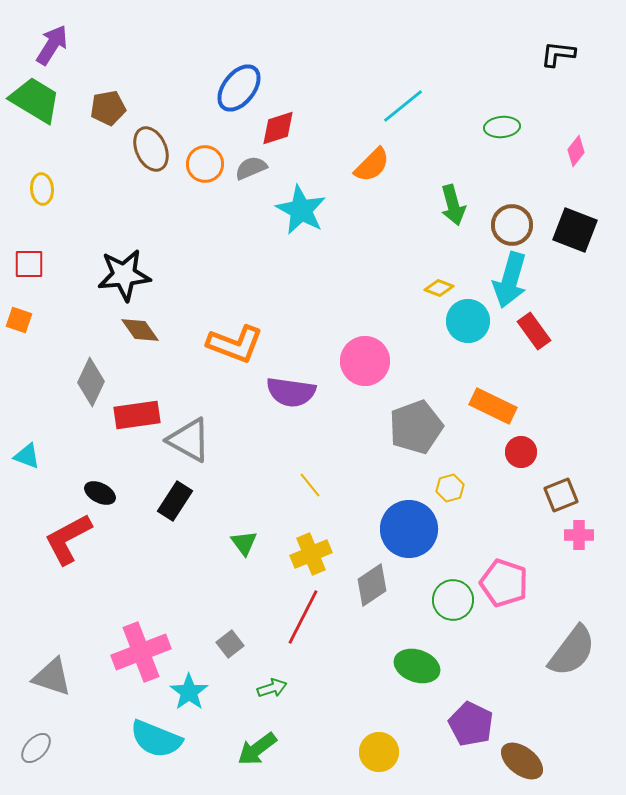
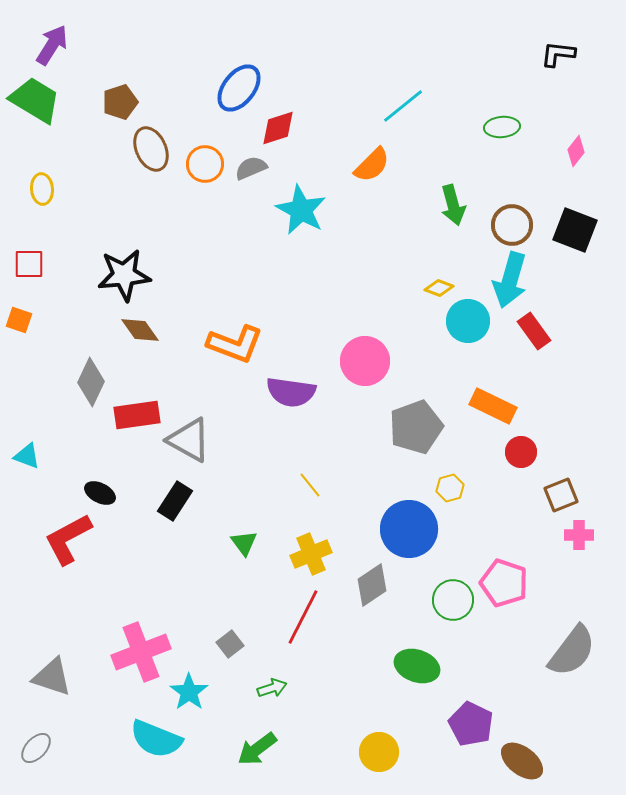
brown pentagon at (108, 108): moved 12 px right, 6 px up; rotated 8 degrees counterclockwise
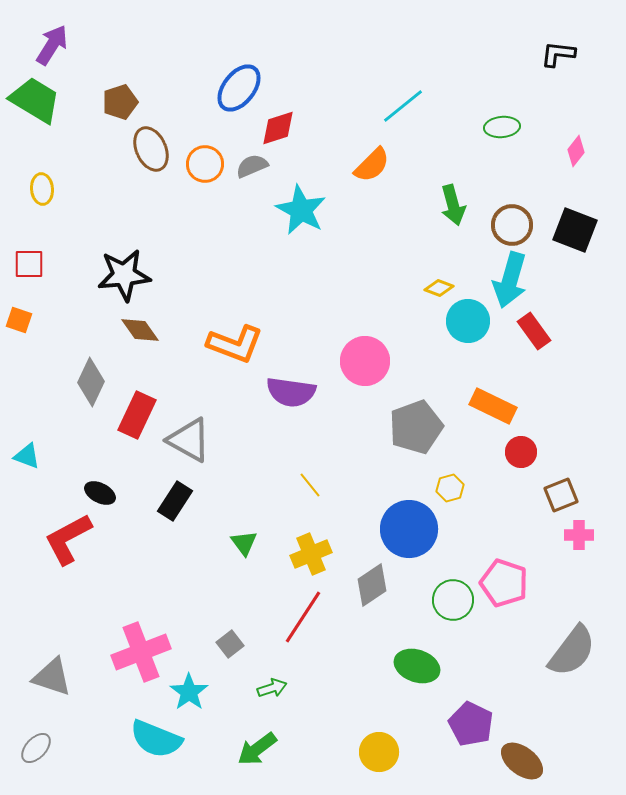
gray semicircle at (251, 168): moved 1 px right, 2 px up
red rectangle at (137, 415): rotated 57 degrees counterclockwise
red line at (303, 617): rotated 6 degrees clockwise
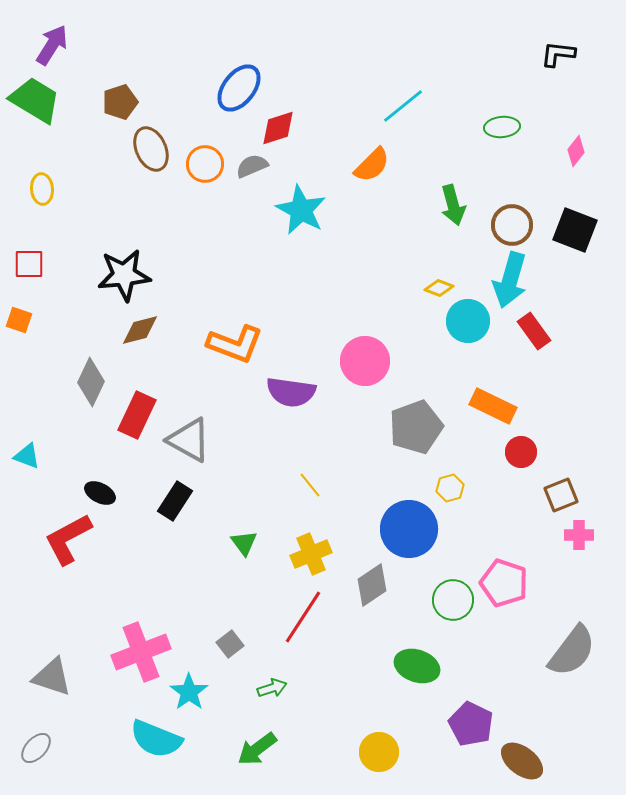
brown diamond at (140, 330): rotated 69 degrees counterclockwise
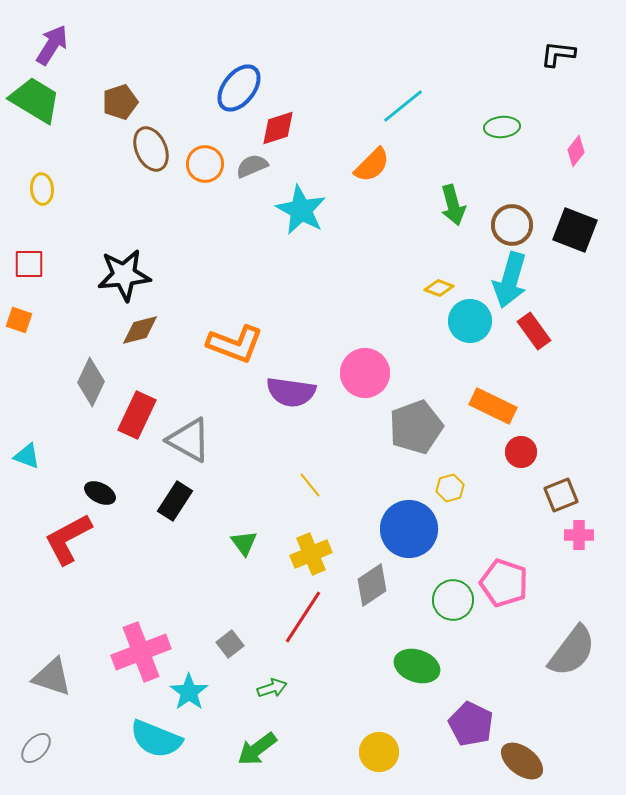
cyan circle at (468, 321): moved 2 px right
pink circle at (365, 361): moved 12 px down
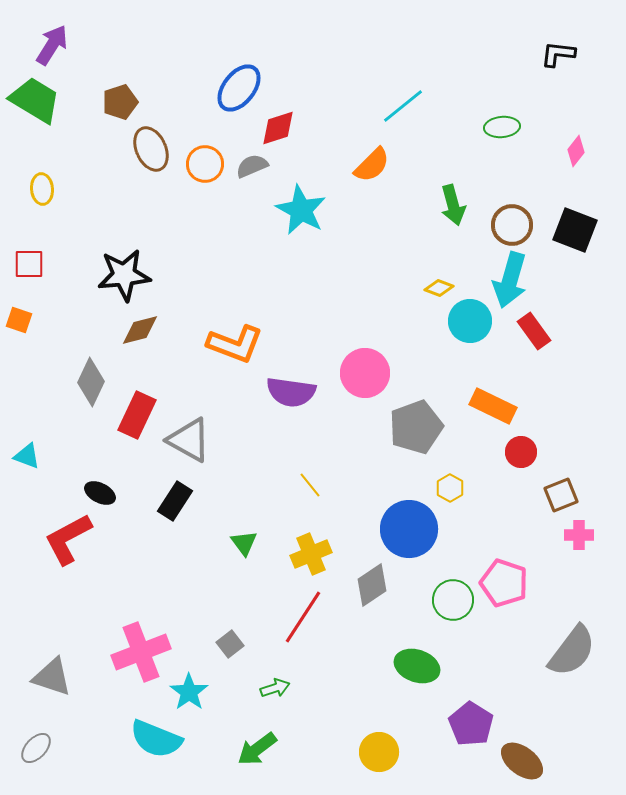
yellow hexagon at (450, 488): rotated 16 degrees counterclockwise
green arrow at (272, 688): moved 3 px right
purple pentagon at (471, 724): rotated 6 degrees clockwise
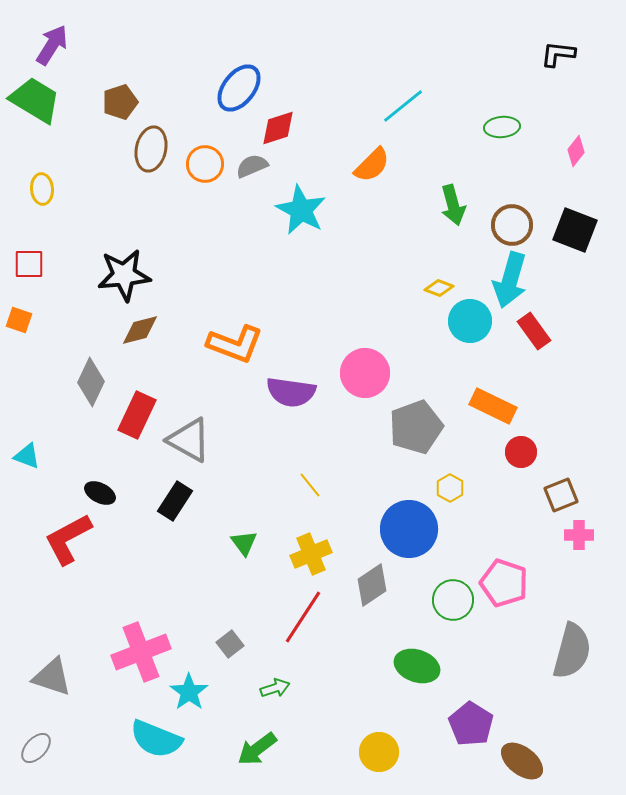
brown ellipse at (151, 149): rotated 36 degrees clockwise
gray semicircle at (572, 651): rotated 22 degrees counterclockwise
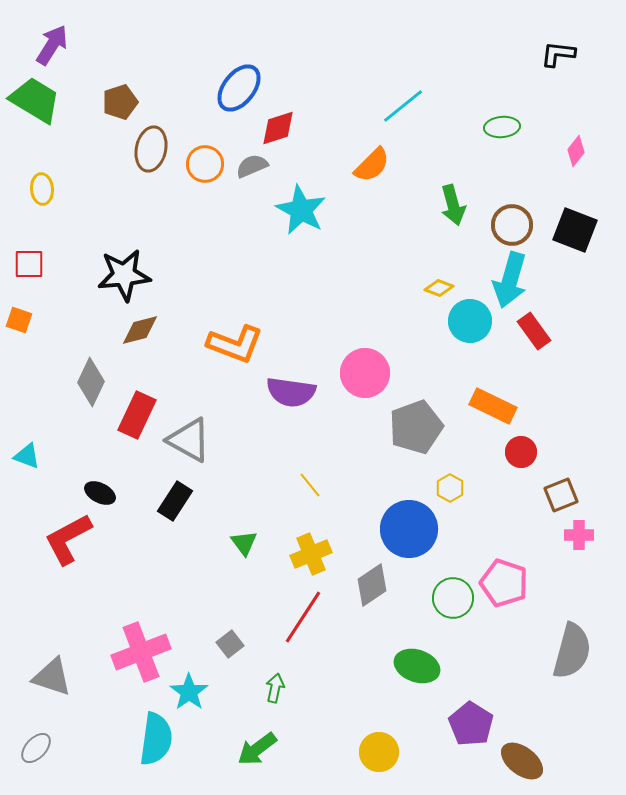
green circle at (453, 600): moved 2 px up
green arrow at (275, 688): rotated 60 degrees counterclockwise
cyan semicircle at (156, 739): rotated 104 degrees counterclockwise
